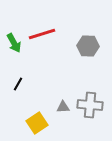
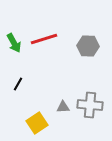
red line: moved 2 px right, 5 px down
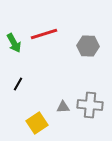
red line: moved 5 px up
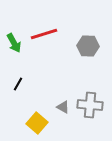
gray triangle: rotated 32 degrees clockwise
yellow square: rotated 15 degrees counterclockwise
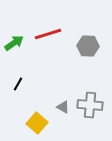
red line: moved 4 px right
green arrow: rotated 96 degrees counterclockwise
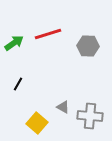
gray cross: moved 11 px down
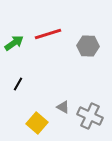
gray cross: rotated 20 degrees clockwise
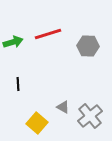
green arrow: moved 1 px left, 1 px up; rotated 18 degrees clockwise
black line: rotated 32 degrees counterclockwise
gray cross: rotated 25 degrees clockwise
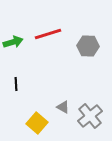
black line: moved 2 px left
